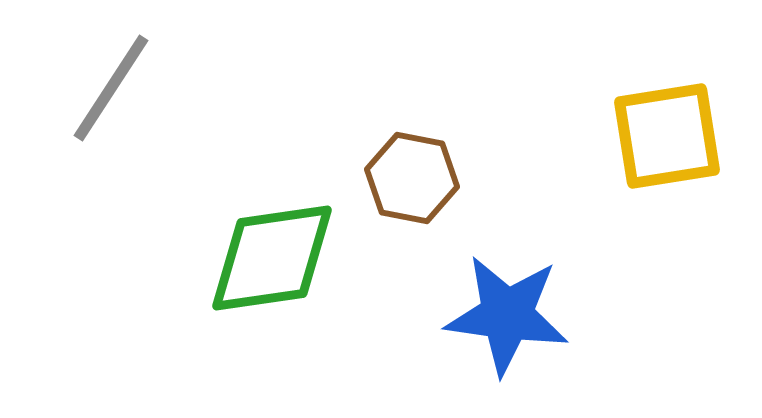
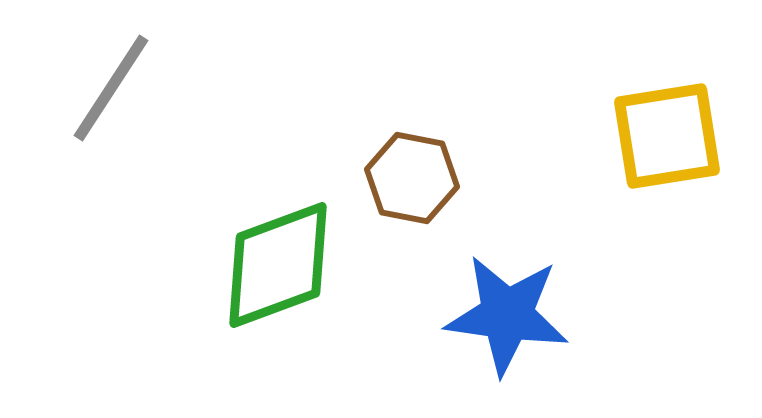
green diamond: moved 6 px right, 7 px down; rotated 12 degrees counterclockwise
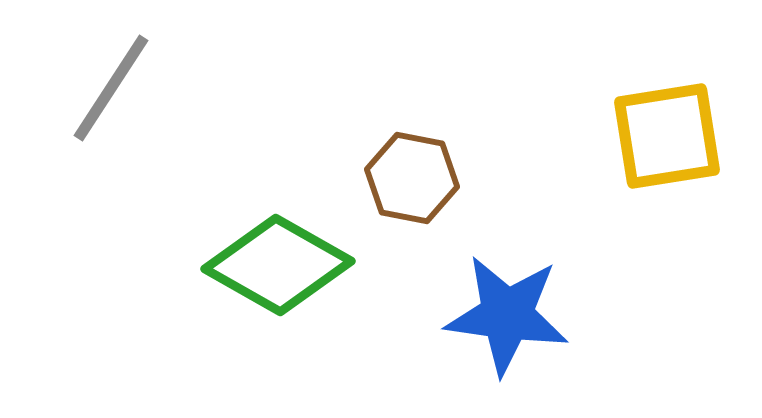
green diamond: rotated 50 degrees clockwise
